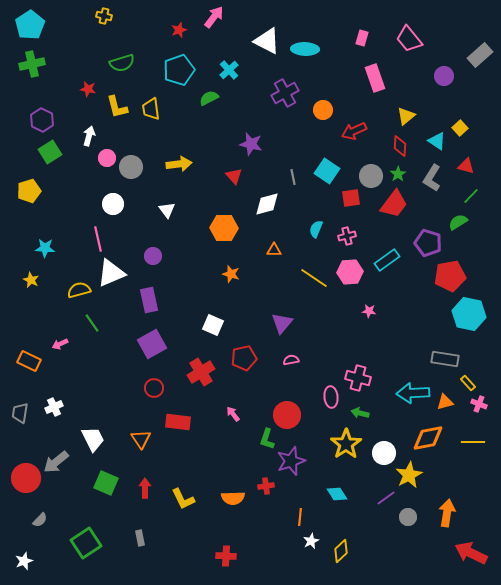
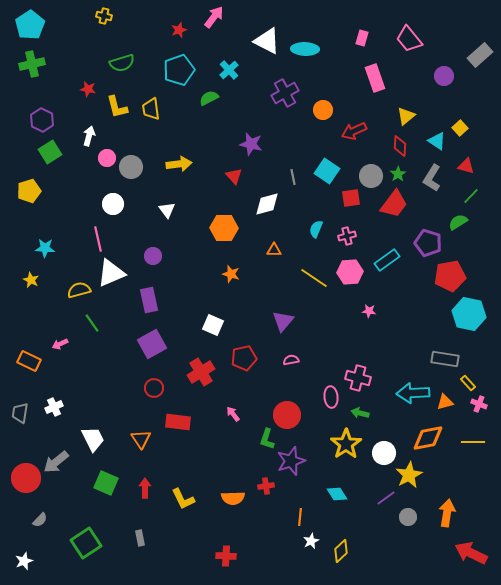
purple triangle at (282, 323): moved 1 px right, 2 px up
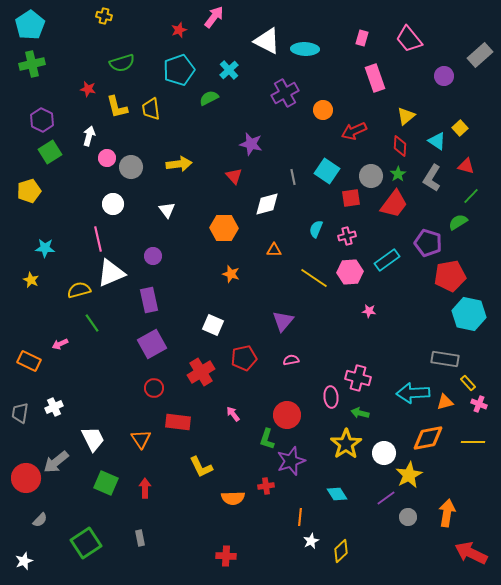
yellow L-shape at (183, 499): moved 18 px right, 32 px up
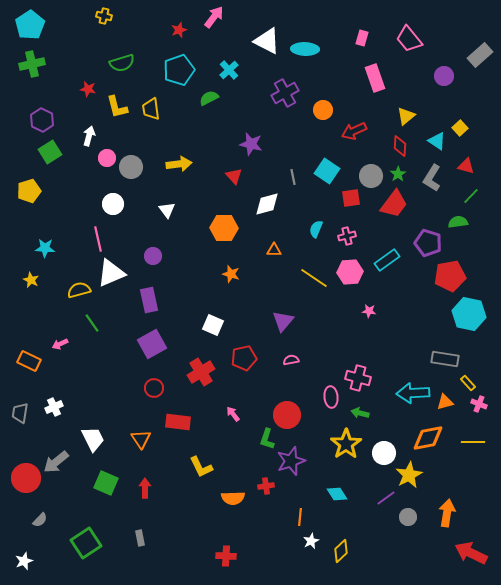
green semicircle at (458, 222): rotated 24 degrees clockwise
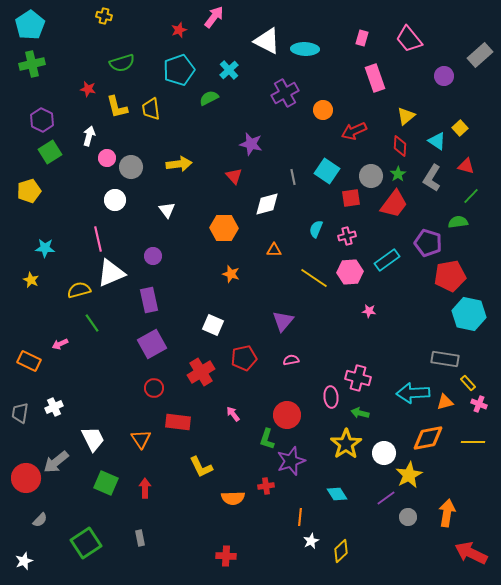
white circle at (113, 204): moved 2 px right, 4 px up
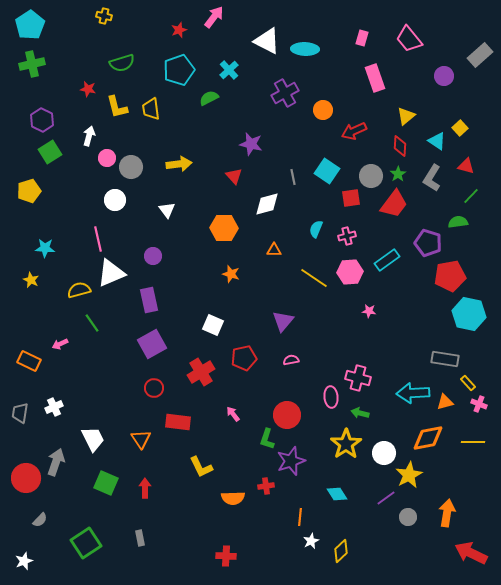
gray arrow at (56, 462): rotated 148 degrees clockwise
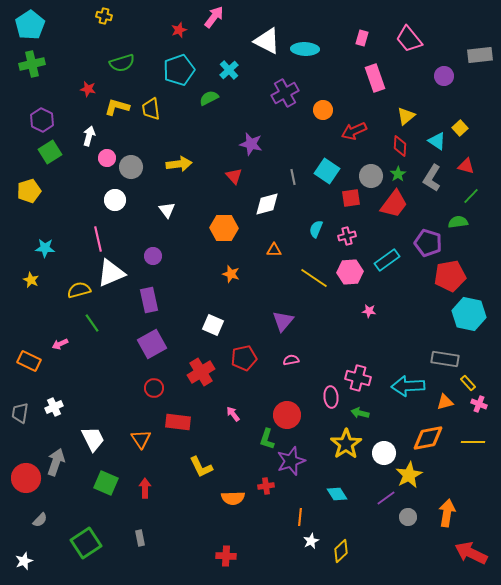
gray rectangle at (480, 55): rotated 35 degrees clockwise
yellow L-shape at (117, 107): rotated 120 degrees clockwise
cyan arrow at (413, 393): moved 5 px left, 7 px up
